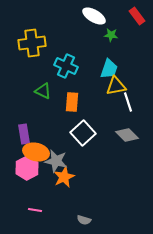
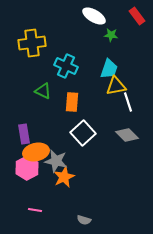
orange ellipse: rotated 25 degrees counterclockwise
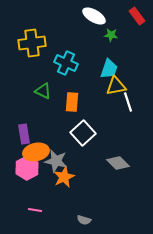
cyan cross: moved 3 px up
gray diamond: moved 9 px left, 28 px down
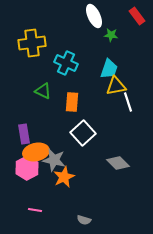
white ellipse: rotated 35 degrees clockwise
gray star: moved 2 px left, 1 px up
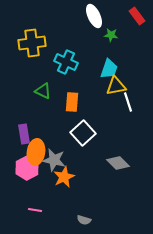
cyan cross: moved 1 px up
orange ellipse: rotated 70 degrees counterclockwise
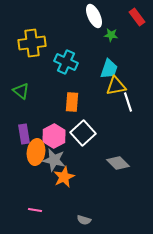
red rectangle: moved 1 px down
green triangle: moved 22 px left; rotated 12 degrees clockwise
pink hexagon: moved 27 px right, 32 px up
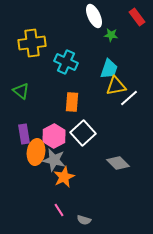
white line: moved 1 px right, 4 px up; rotated 66 degrees clockwise
pink line: moved 24 px right; rotated 48 degrees clockwise
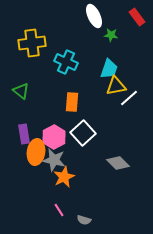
pink hexagon: moved 1 px down
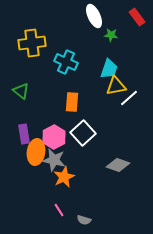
gray diamond: moved 2 px down; rotated 25 degrees counterclockwise
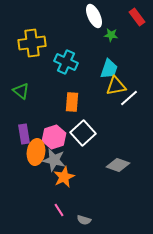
pink hexagon: rotated 10 degrees clockwise
